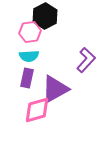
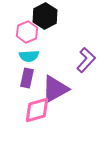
pink hexagon: moved 3 px left; rotated 15 degrees counterclockwise
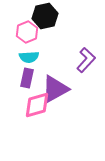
black hexagon: rotated 15 degrees clockwise
cyan semicircle: moved 1 px down
pink diamond: moved 5 px up
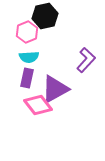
pink diamond: moved 1 px right; rotated 68 degrees clockwise
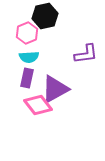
pink hexagon: moved 1 px down
purple L-shape: moved 6 px up; rotated 40 degrees clockwise
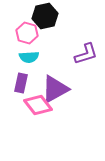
pink hexagon: rotated 20 degrees counterclockwise
purple L-shape: rotated 10 degrees counterclockwise
purple rectangle: moved 6 px left, 5 px down
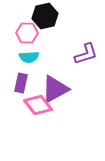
pink hexagon: rotated 15 degrees counterclockwise
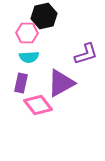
black hexagon: moved 1 px left
purple triangle: moved 6 px right, 6 px up
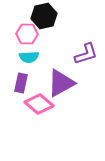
pink hexagon: moved 1 px down
pink diamond: moved 1 px right, 1 px up; rotated 12 degrees counterclockwise
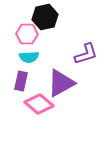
black hexagon: moved 1 px right, 1 px down
purple rectangle: moved 2 px up
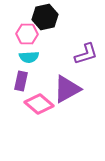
purple triangle: moved 6 px right, 6 px down
